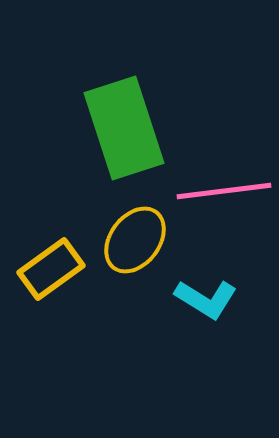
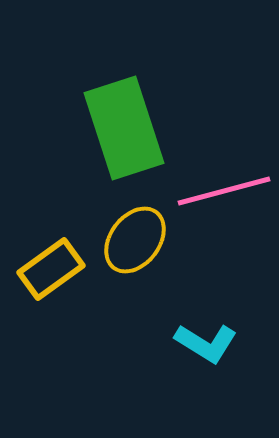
pink line: rotated 8 degrees counterclockwise
cyan L-shape: moved 44 px down
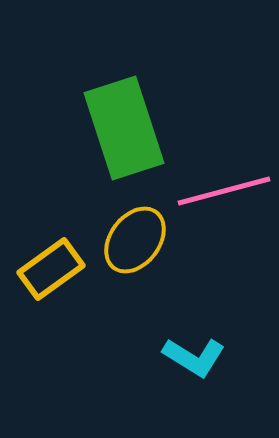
cyan L-shape: moved 12 px left, 14 px down
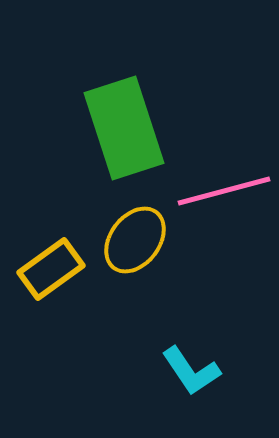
cyan L-shape: moved 3 px left, 14 px down; rotated 24 degrees clockwise
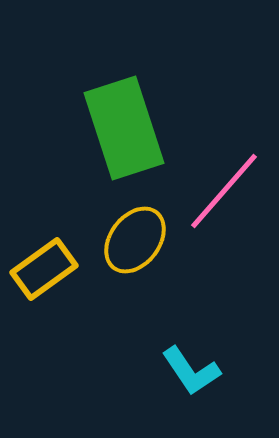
pink line: rotated 34 degrees counterclockwise
yellow rectangle: moved 7 px left
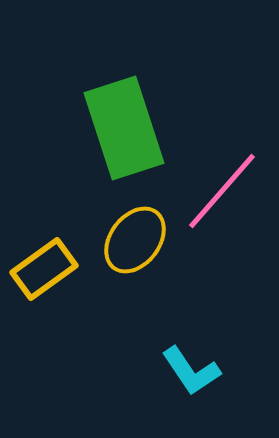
pink line: moved 2 px left
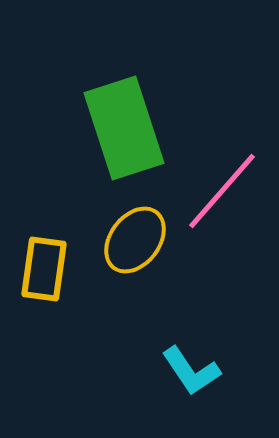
yellow rectangle: rotated 46 degrees counterclockwise
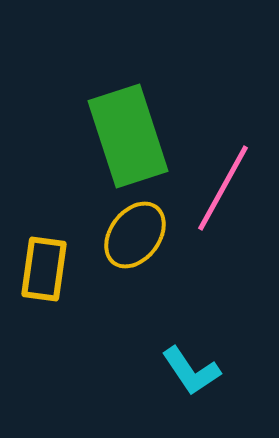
green rectangle: moved 4 px right, 8 px down
pink line: moved 1 px right, 3 px up; rotated 12 degrees counterclockwise
yellow ellipse: moved 5 px up
